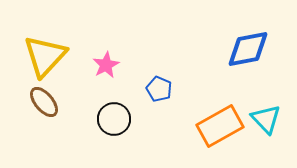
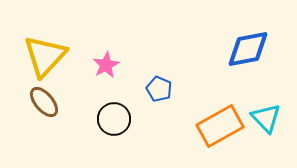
cyan triangle: moved 1 px up
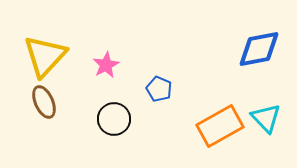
blue diamond: moved 11 px right
brown ellipse: rotated 16 degrees clockwise
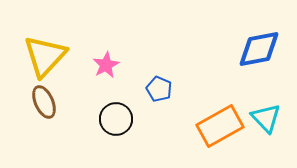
black circle: moved 2 px right
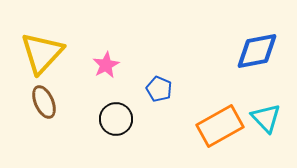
blue diamond: moved 2 px left, 2 px down
yellow triangle: moved 3 px left, 3 px up
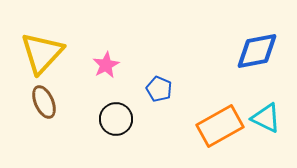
cyan triangle: rotated 20 degrees counterclockwise
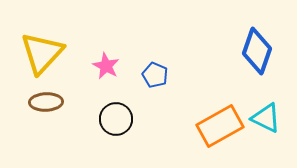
blue diamond: rotated 60 degrees counterclockwise
pink star: moved 1 px down; rotated 16 degrees counterclockwise
blue pentagon: moved 4 px left, 14 px up
brown ellipse: moved 2 px right; rotated 68 degrees counterclockwise
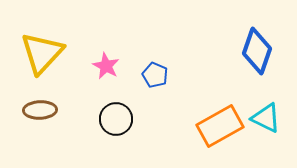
brown ellipse: moved 6 px left, 8 px down
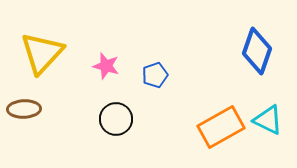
pink star: rotated 12 degrees counterclockwise
blue pentagon: rotated 30 degrees clockwise
brown ellipse: moved 16 px left, 1 px up
cyan triangle: moved 2 px right, 2 px down
orange rectangle: moved 1 px right, 1 px down
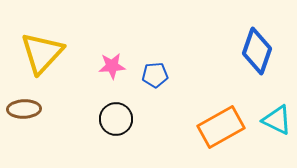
pink star: moved 6 px right; rotated 20 degrees counterclockwise
blue pentagon: rotated 15 degrees clockwise
cyan triangle: moved 9 px right
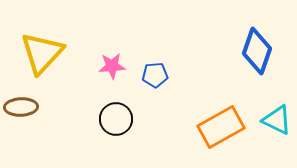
brown ellipse: moved 3 px left, 2 px up
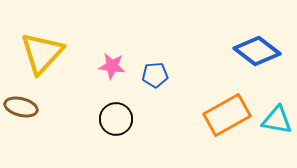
blue diamond: rotated 72 degrees counterclockwise
pink star: rotated 12 degrees clockwise
brown ellipse: rotated 16 degrees clockwise
cyan triangle: rotated 16 degrees counterclockwise
orange rectangle: moved 6 px right, 12 px up
